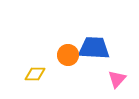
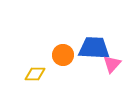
orange circle: moved 5 px left
pink triangle: moved 5 px left, 15 px up
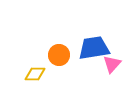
blue trapezoid: rotated 12 degrees counterclockwise
orange circle: moved 4 px left
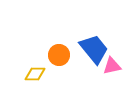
blue trapezoid: moved 1 px down; rotated 60 degrees clockwise
pink triangle: moved 2 px down; rotated 36 degrees clockwise
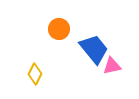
orange circle: moved 26 px up
yellow diamond: rotated 65 degrees counterclockwise
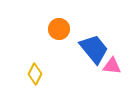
pink triangle: rotated 18 degrees clockwise
